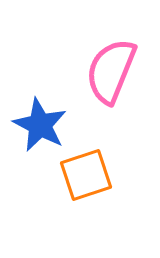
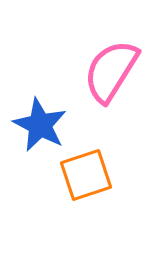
pink semicircle: rotated 10 degrees clockwise
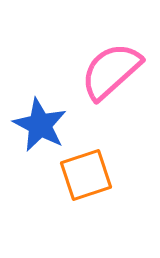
pink semicircle: rotated 16 degrees clockwise
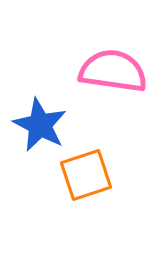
pink semicircle: moved 2 px right; rotated 50 degrees clockwise
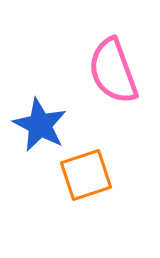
pink semicircle: rotated 118 degrees counterclockwise
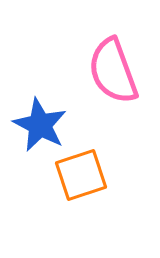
orange square: moved 5 px left
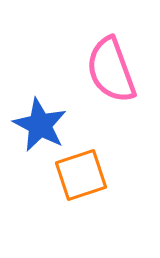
pink semicircle: moved 2 px left, 1 px up
